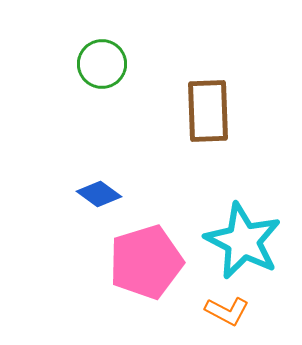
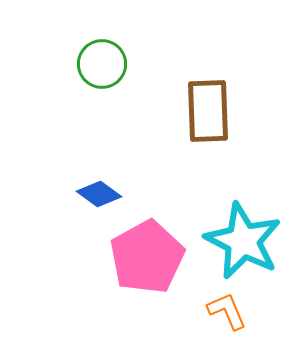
pink pentagon: moved 1 px right, 5 px up; rotated 12 degrees counterclockwise
orange L-shape: rotated 141 degrees counterclockwise
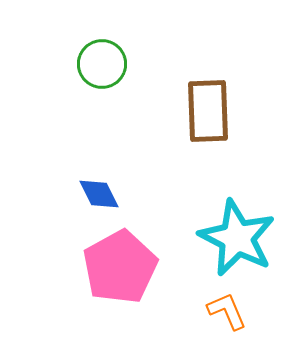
blue diamond: rotated 27 degrees clockwise
cyan star: moved 6 px left, 3 px up
pink pentagon: moved 27 px left, 10 px down
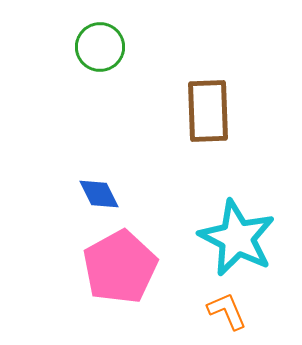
green circle: moved 2 px left, 17 px up
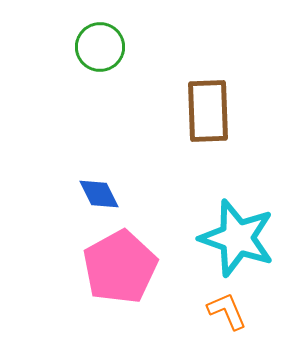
cyan star: rotated 8 degrees counterclockwise
